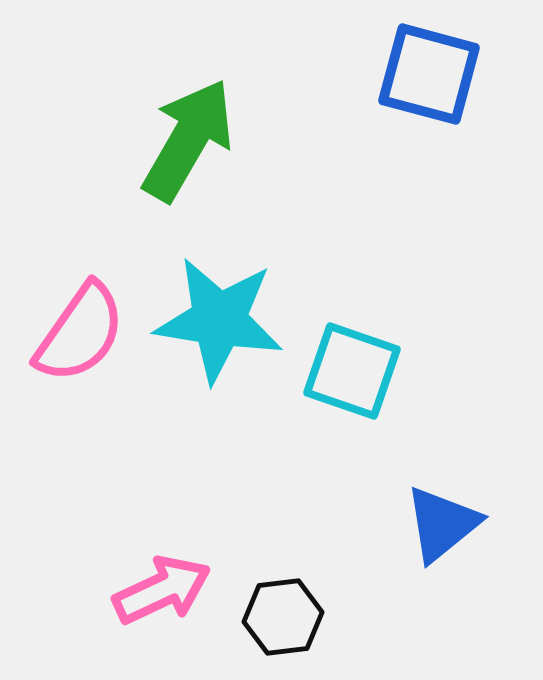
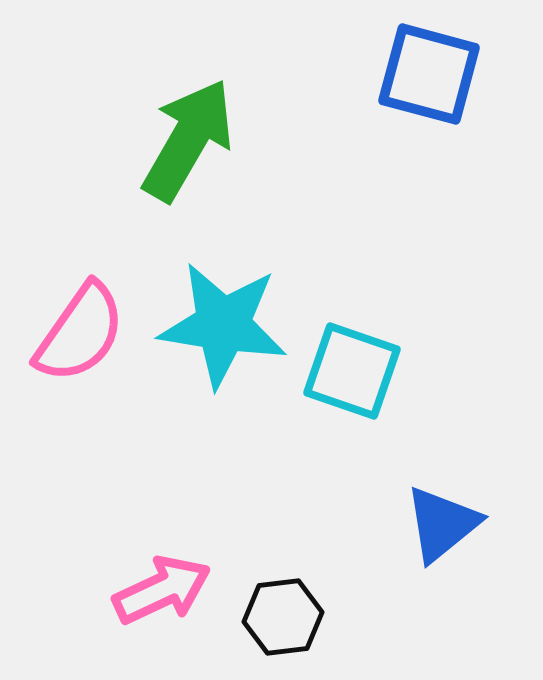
cyan star: moved 4 px right, 5 px down
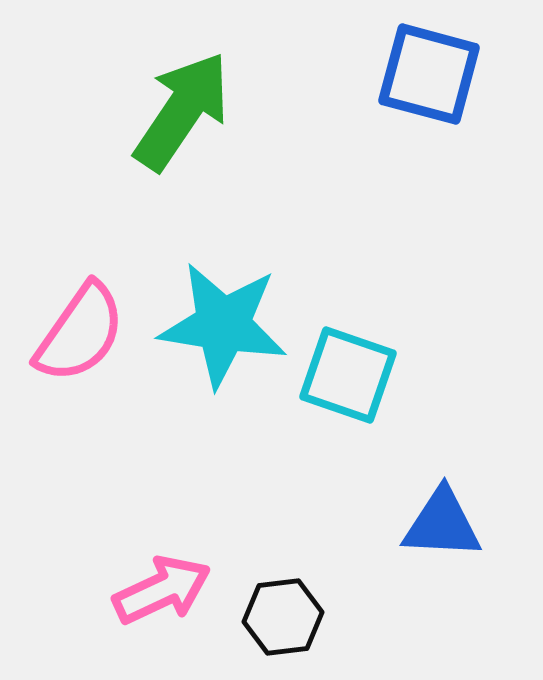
green arrow: moved 6 px left, 29 px up; rotated 4 degrees clockwise
cyan square: moved 4 px left, 4 px down
blue triangle: rotated 42 degrees clockwise
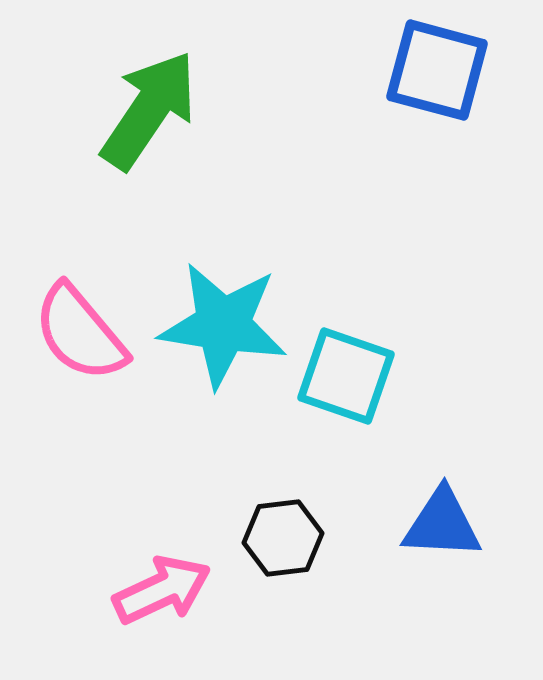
blue square: moved 8 px right, 4 px up
green arrow: moved 33 px left, 1 px up
pink semicircle: rotated 105 degrees clockwise
cyan square: moved 2 px left, 1 px down
black hexagon: moved 79 px up
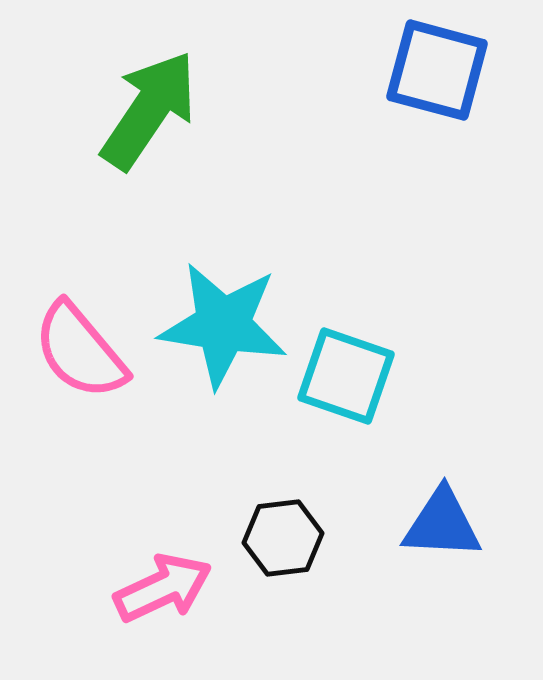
pink semicircle: moved 18 px down
pink arrow: moved 1 px right, 2 px up
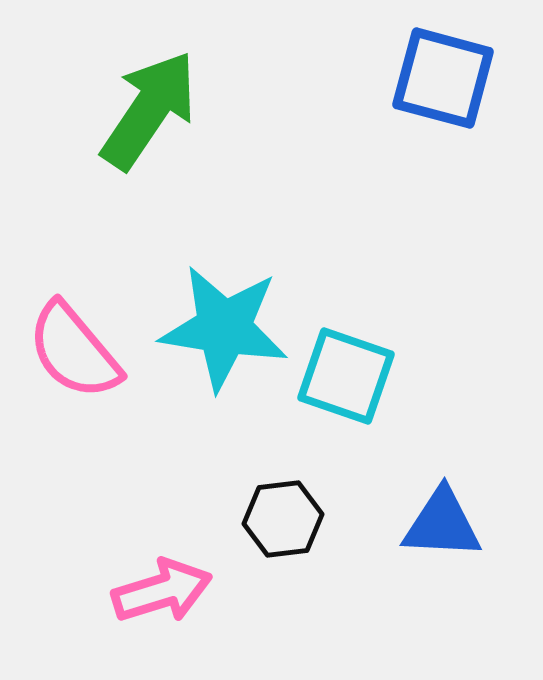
blue square: moved 6 px right, 8 px down
cyan star: moved 1 px right, 3 px down
pink semicircle: moved 6 px left
black hexagon: moved 19 px up
pink arrow: moved 1 px left, 3 px down; rotated 8 degrees clockwise
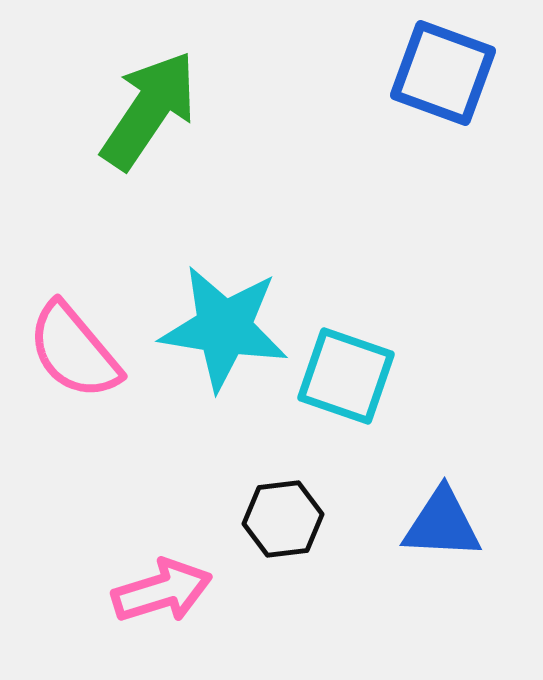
blue square: moved 5 px up; rotated 5 degrees clockwise
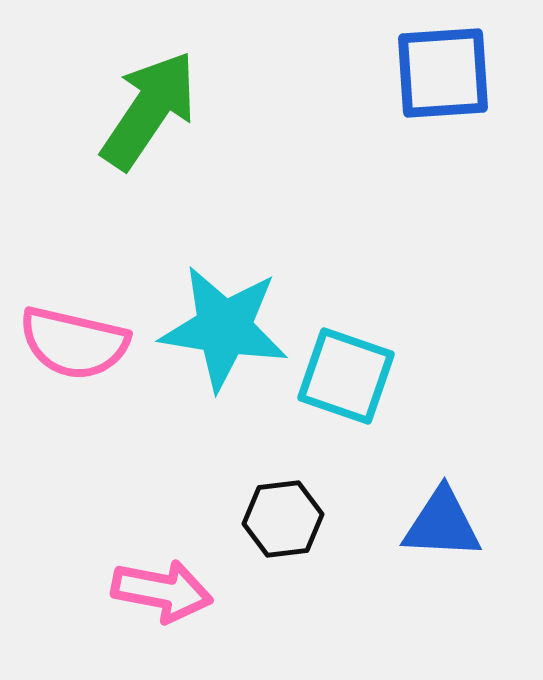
blue square: rotated 24 degrees counterclockwise
pink semicircle: moved 8 px up; rotated 37 degrees counterclockwise
pink arrow: rotated 28 degrees clockwise
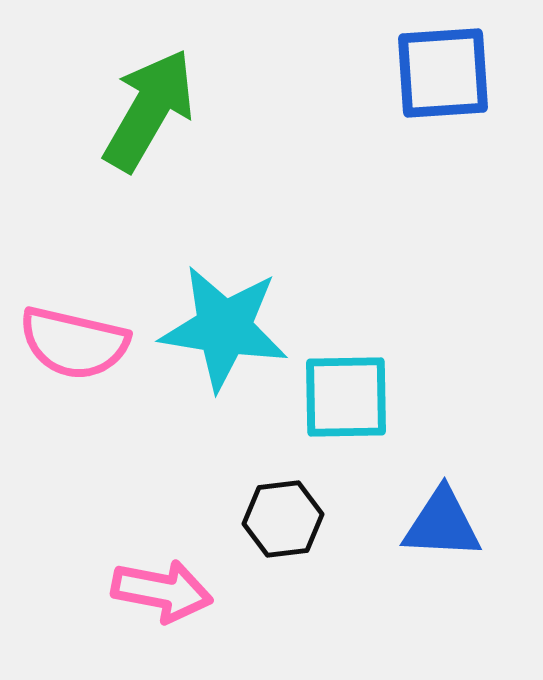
green arrow: rotated 4 degrees counterclockwise
cyan square: moved 21 px down; rotated 20 degrees counterclockwise
